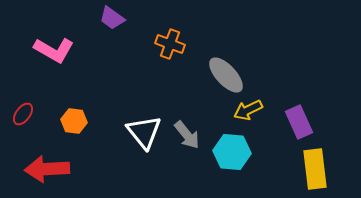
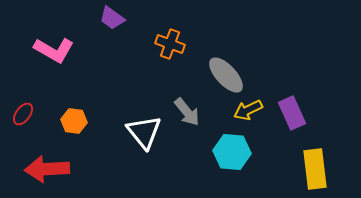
purple rectangle: moved 7 px left, 9 px up
gray arrow: moved 23 px up
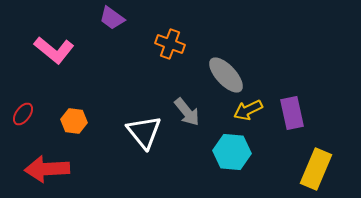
pink L-shape: rotated 9 degrees clockwise
purple rectangle: rotated 12 degrees clockwise
yellow rectangle: moved 1 px right; rotated 30 degrees clockwise
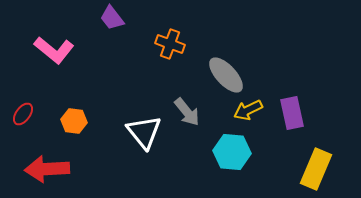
purple trapezoid: rotated 16 degrees clockwise
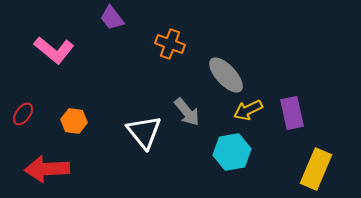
cyan hexagon: rotated 15 degrees counterclockwise
